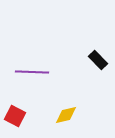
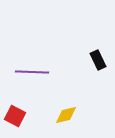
black rectangle: rotated 18 degrees clockwise
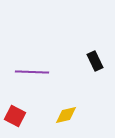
black rectangle: moved 3 px left, 1 px down
